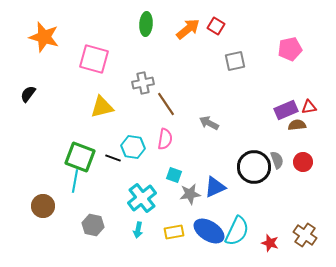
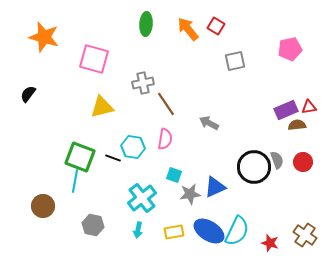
orange arrow: rotated 90 degrees counterclockwise
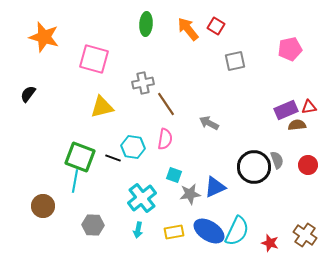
red circle: moved 5 px right, 3 px down
gray hexagon: rotated 10 degrees counterclockwise
